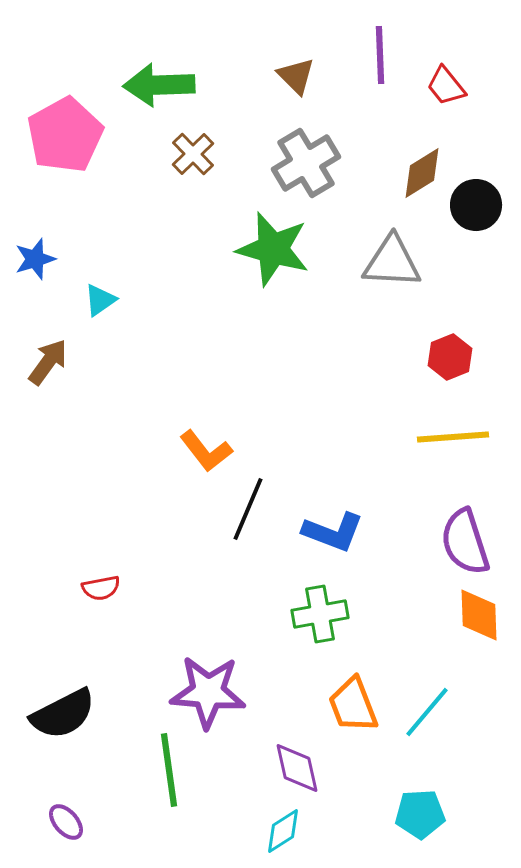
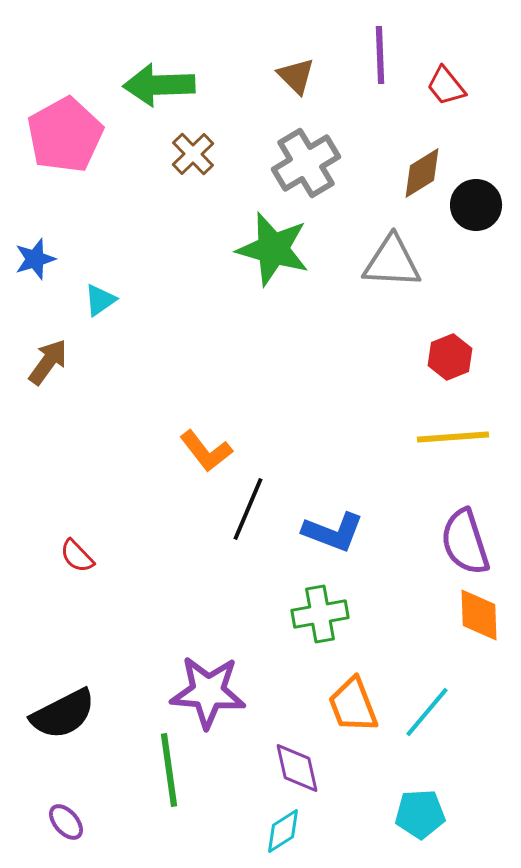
red semicircle: moved 24 px left, 32 px up; rotated 57 degrees clockwise
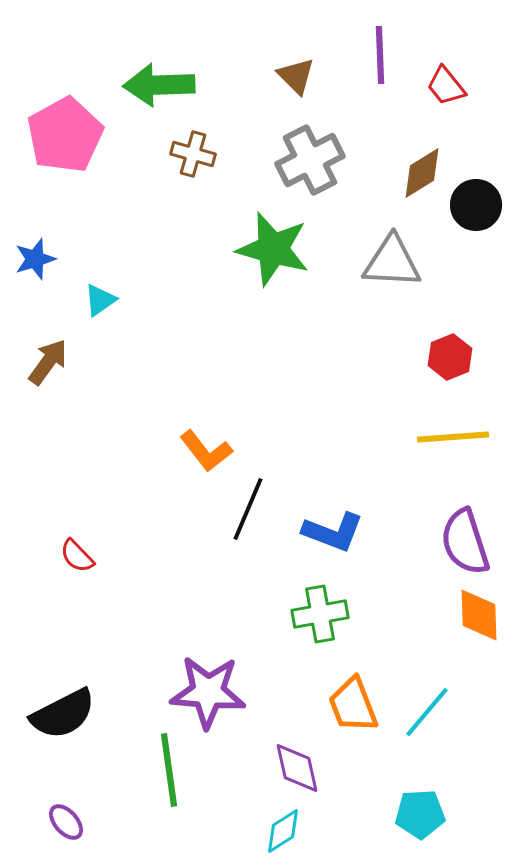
brown cross: rotated 30 degrees counterclockwise
gray cross: moved 4 px right, 3 px up; rotated 4 degrees clockwise
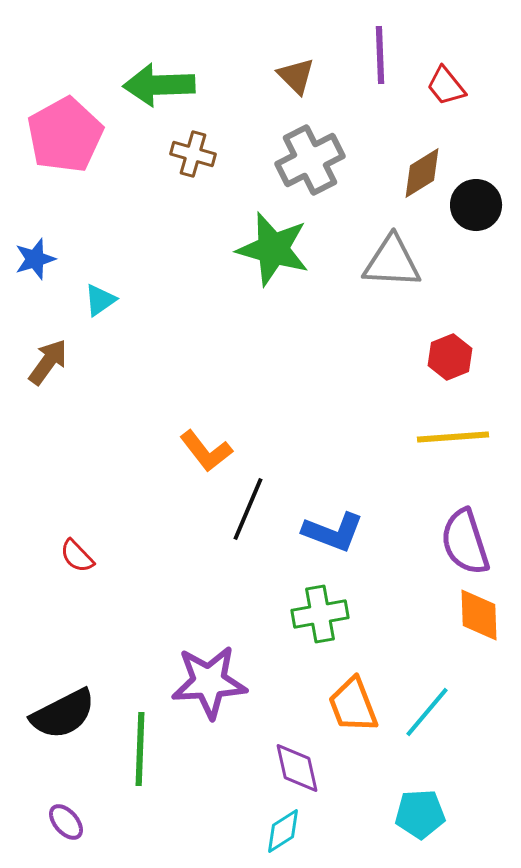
purple star: moved 1 px right, 10 px up; rotated 8 degrees counterclockwise
green line: moved 29 px left, 21 px up; rotated 10 degrees clockwise
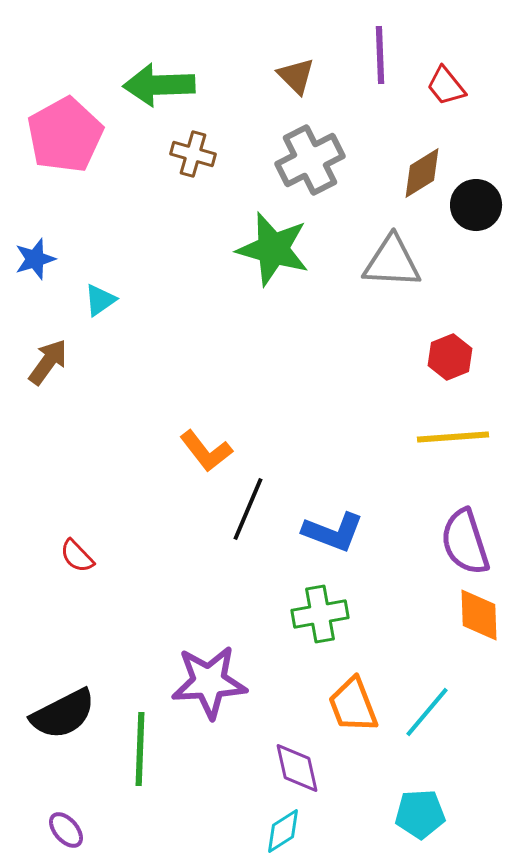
purple ellipse: moved 8 px down
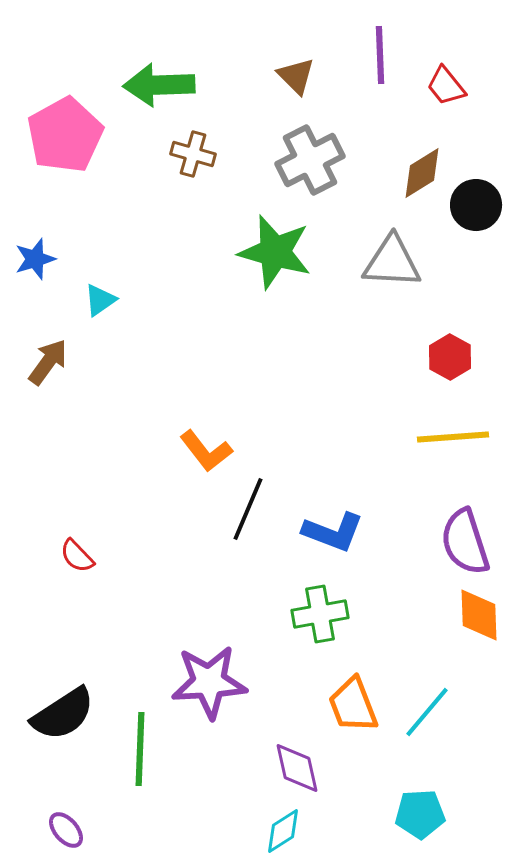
green star: moved 2 px right, 3 px down
red hexagon: rotated 9 degrees counterclockwise
black semicircle: rotated 6 degrees counterclockwise
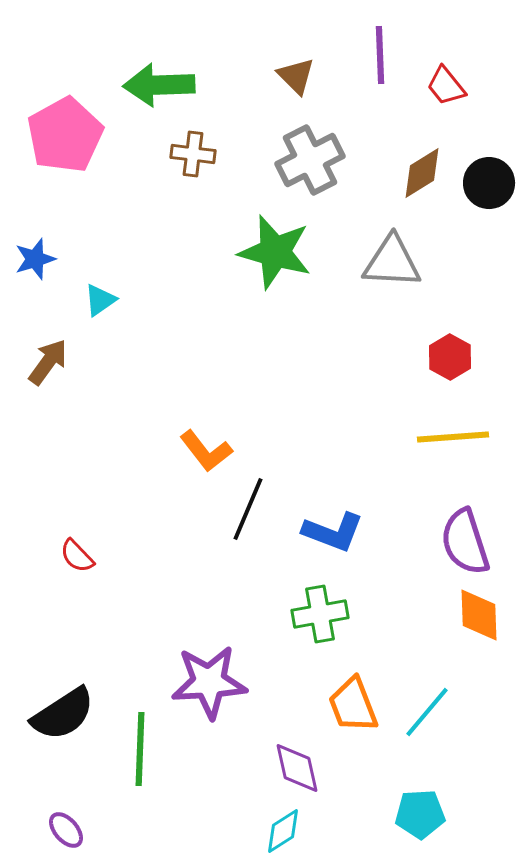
brown cross: rotated 9 degrees counterclockwise
black circle: moved 13 px right, 22 px up
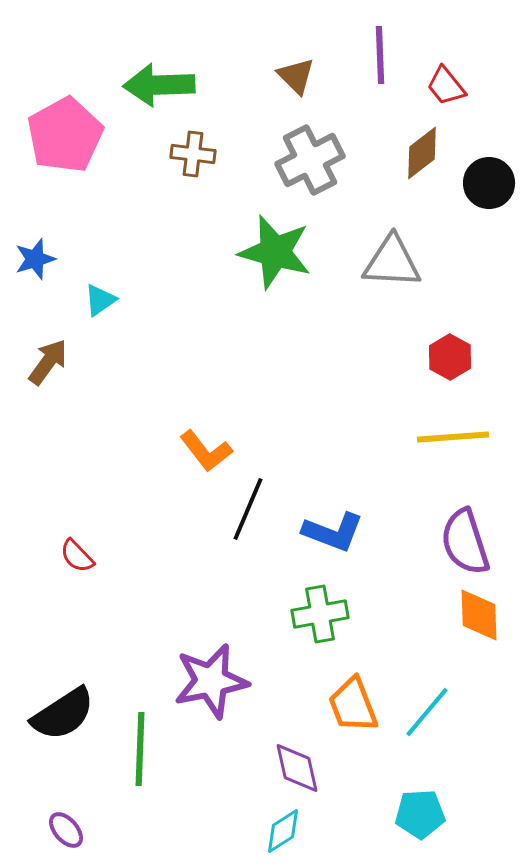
brown diamond: moved 20 px up; rotated 6 degrees counterclockwise
purple star: moved 2 px right, 1 px up; rotated 8 degrees counterclockwise
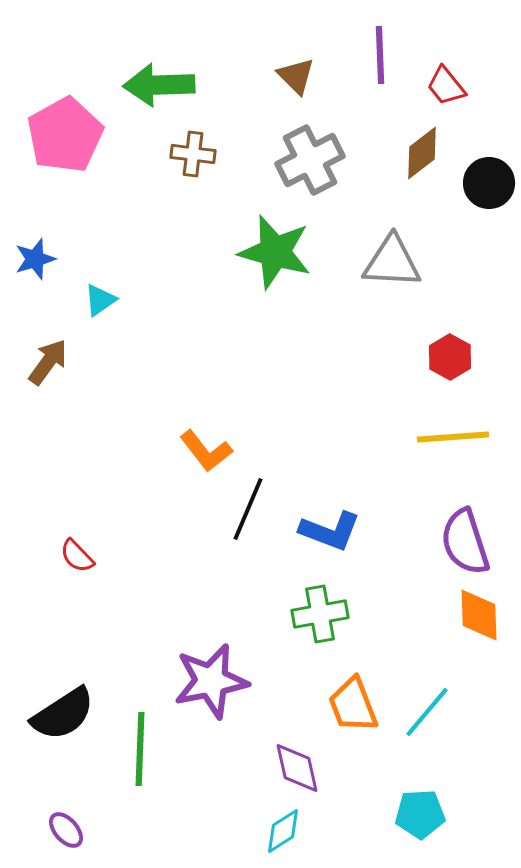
blue L-shape: moved 3 px left, 1 px up
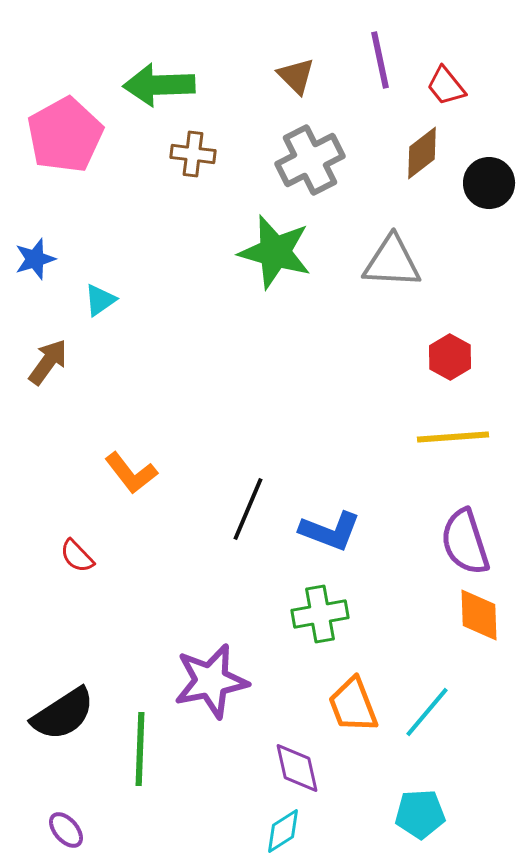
purple line: moved 5 px down; rotated 10 degrees counterclockwise
orange L-shape: moved 75 px left, 22 px down
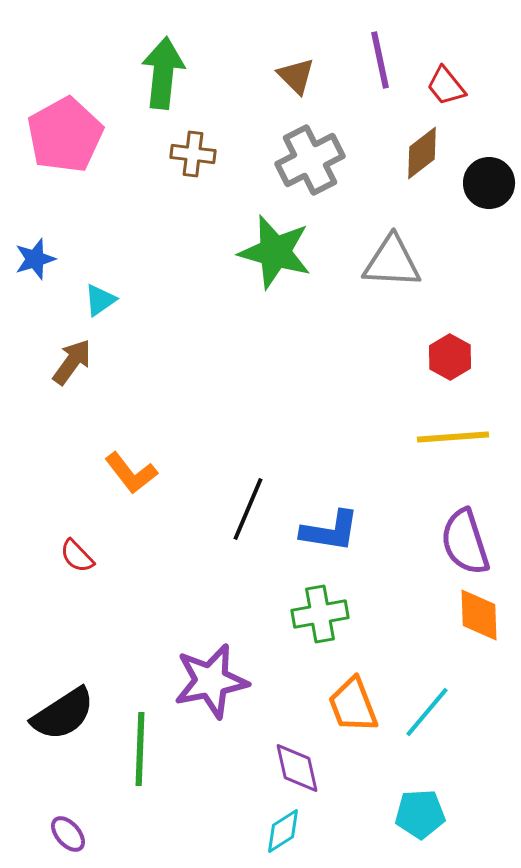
green arrow: moved 4 px right, 12 px up; rotated 98 degrees clockwise
brown arrow: moved 24 px right
blue L-shape: rotated 12 degrees counterclockwise
purple ellipse: moved 2 px right, 4 px down
